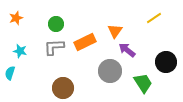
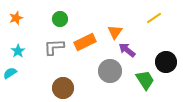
green circle: moved 4 px right, 5 px up
orange triangle: moved 1 px down
cyan star: moved 2 px left; rotated 24 degrees clockwise
cyan semicircle: rotated 40 degrees clockwise
green trapezoid: moved 2 px right, 3 px up
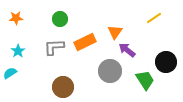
orange star: rotated 16 degrees clockwise
brown circle: moved 1 px up
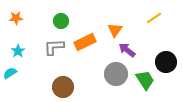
green circle: moved 1 px right, 2 px down
orange triangle: moved 2 px up
gray circle: moved 6 px right, 3 px down
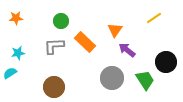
orange rectangle: rotated 70 degrees clockwise
gray L-shape: moved 1 px up
cyan star: moved 2 px down; rotated 24 degrees clockwise
gray circle: moved 4 px left, 4 px down
brown circle: moved 9 px left
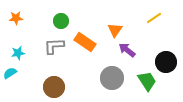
orange rectangle: rotated 10 degrees counterclockwise
green trapezoid: moved 2 px right, 1 px down
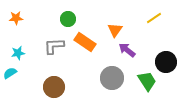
green circle: moved 7 px right, 2 px up
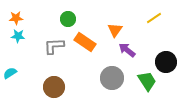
cyan star: moved 17 px up; rotated 16 degrees clockwise
